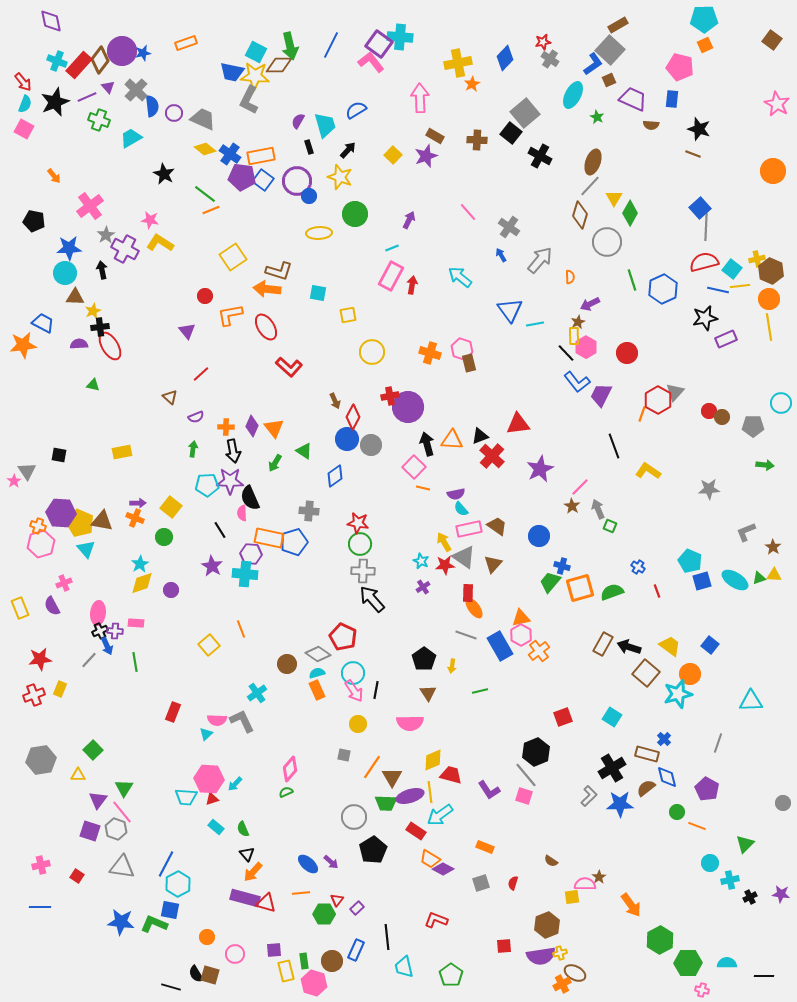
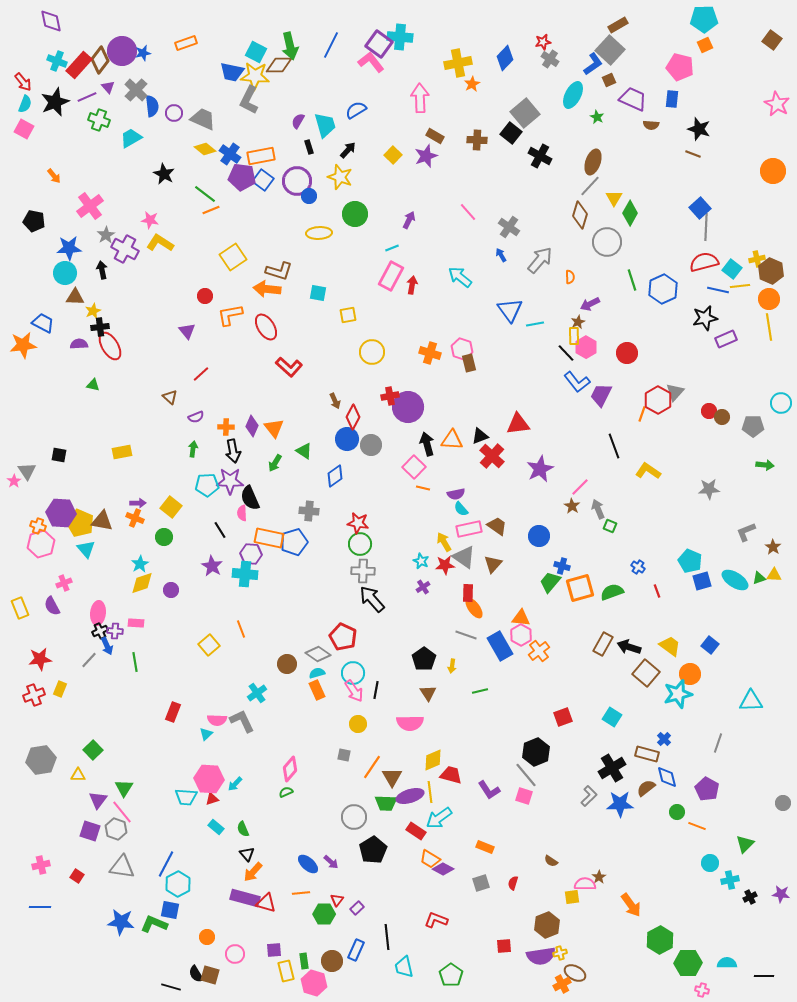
orange triangle at (521, 618): rotated 18 degrees clockwise
cyan arrow at (440, 815): moved 1 px left, 3 px down
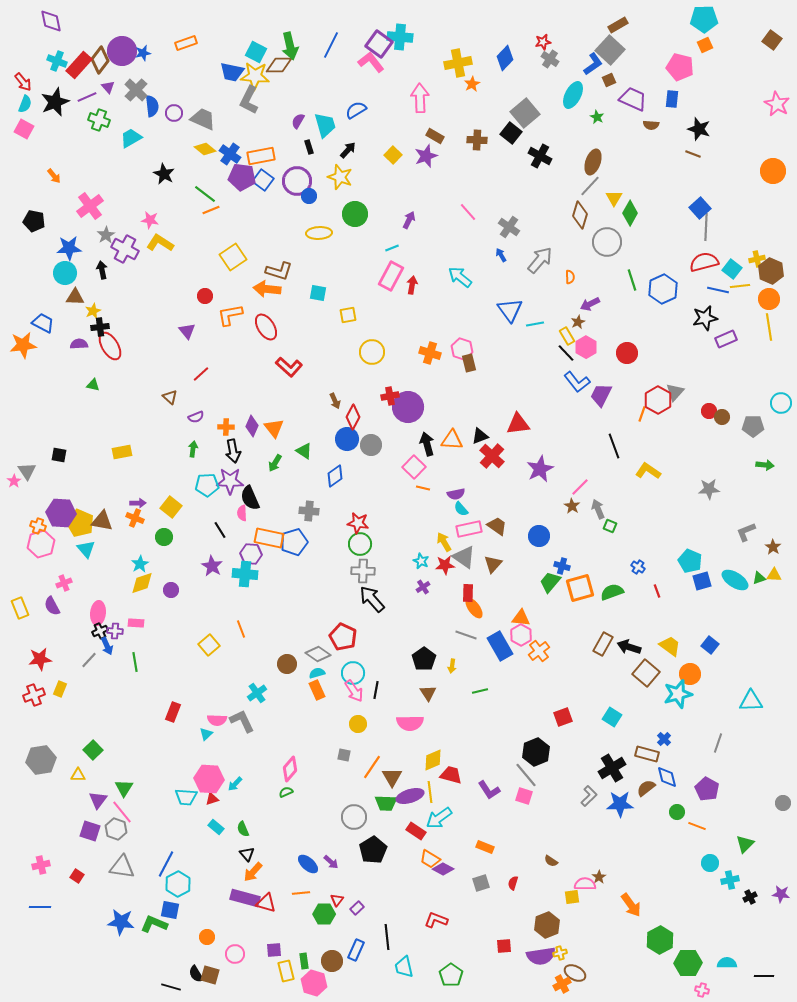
yellow rectangle at (574, 336): moved 7 px left; rotated 30 degrees counterclockwise
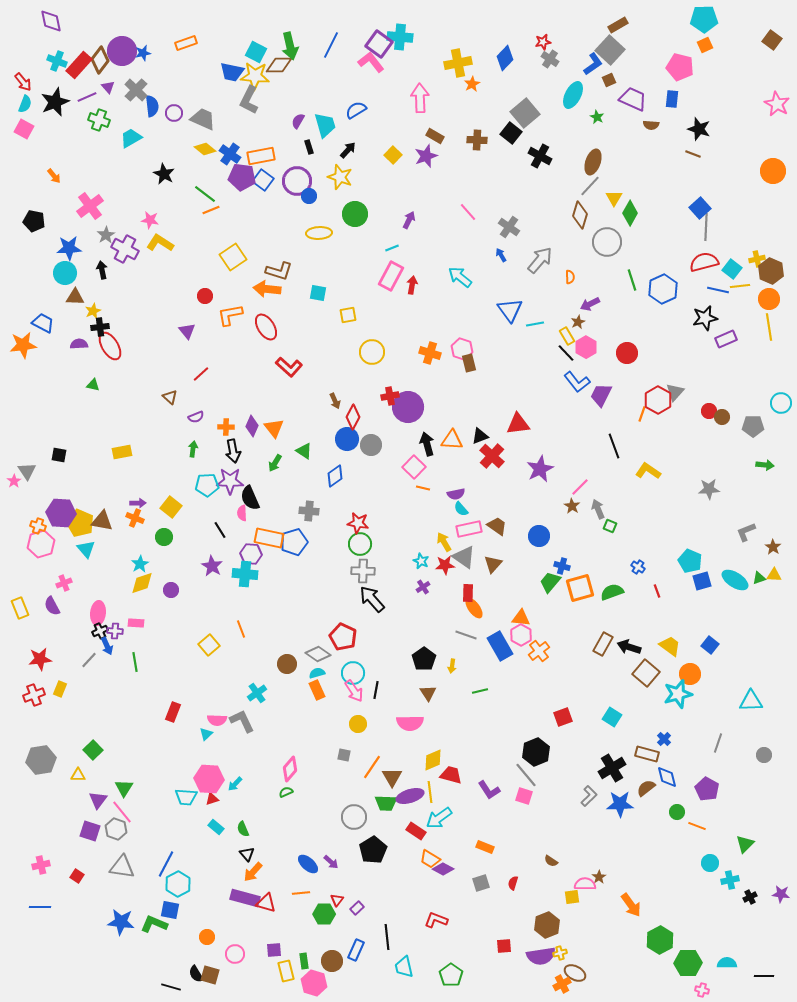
gray circle at (783, 803): moved 19 px left, 48 px up
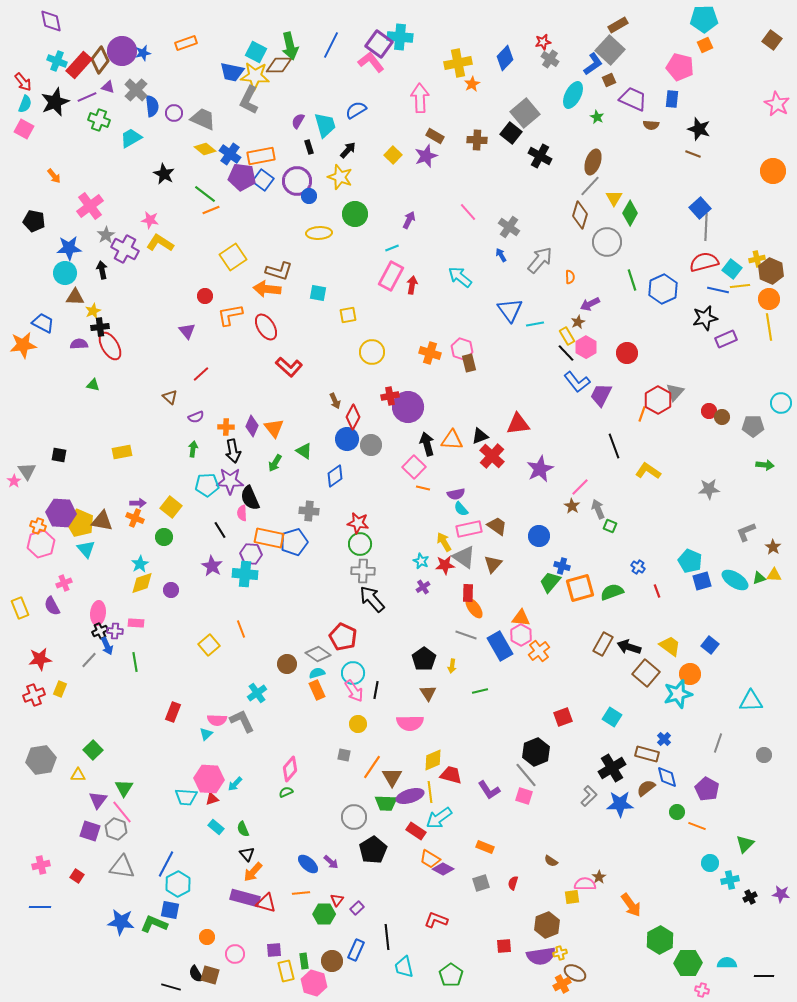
purple triangle at (108, 87): rotated 32 degrees counterclockwise
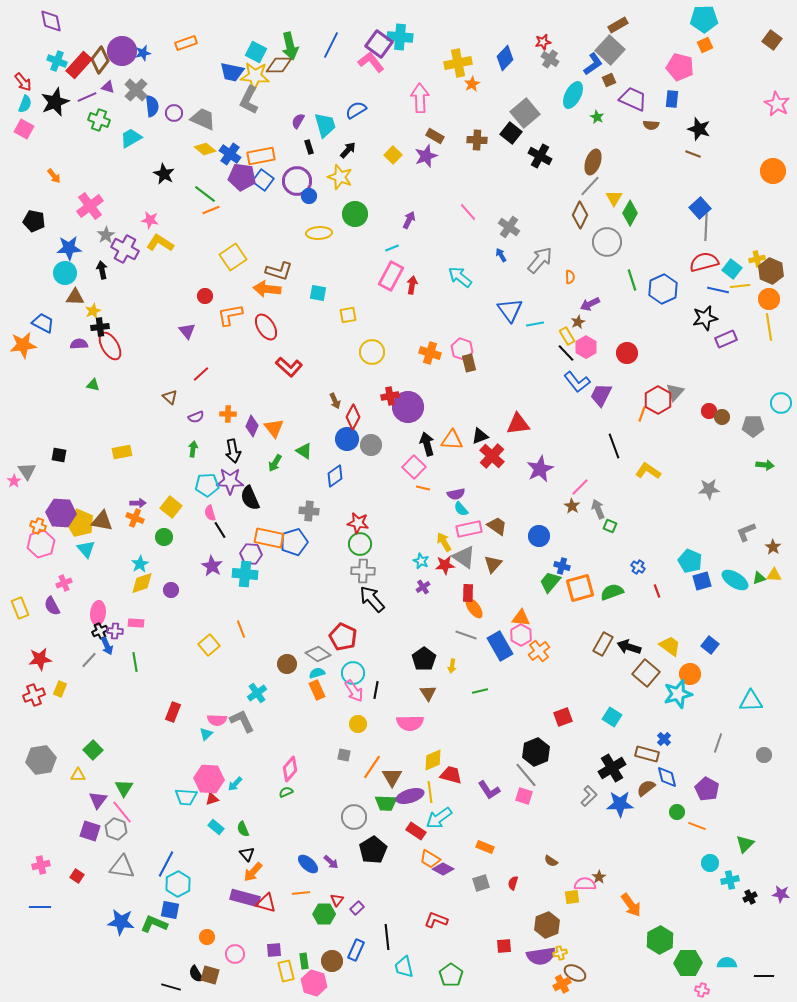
brown diamond at (580, 215): rotated 8 degrees clockwise
orange cross at (226, 427): moved 2 px right, 13 px up
pink semicircle at (242, 513): moved 32 px left; rotated 14 degrees counterclockwise
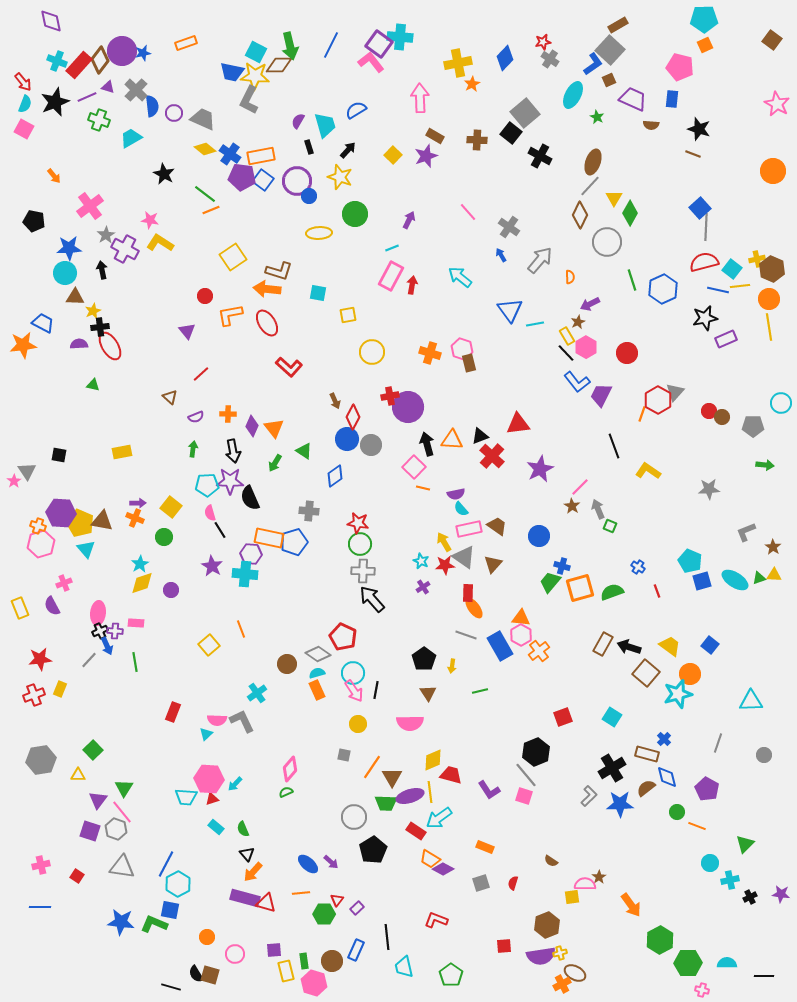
brown hexagon at (771, 271): moved 1 px right, 2 px up
red ellipse at (266, 327): moved 1 px right, 4 px up
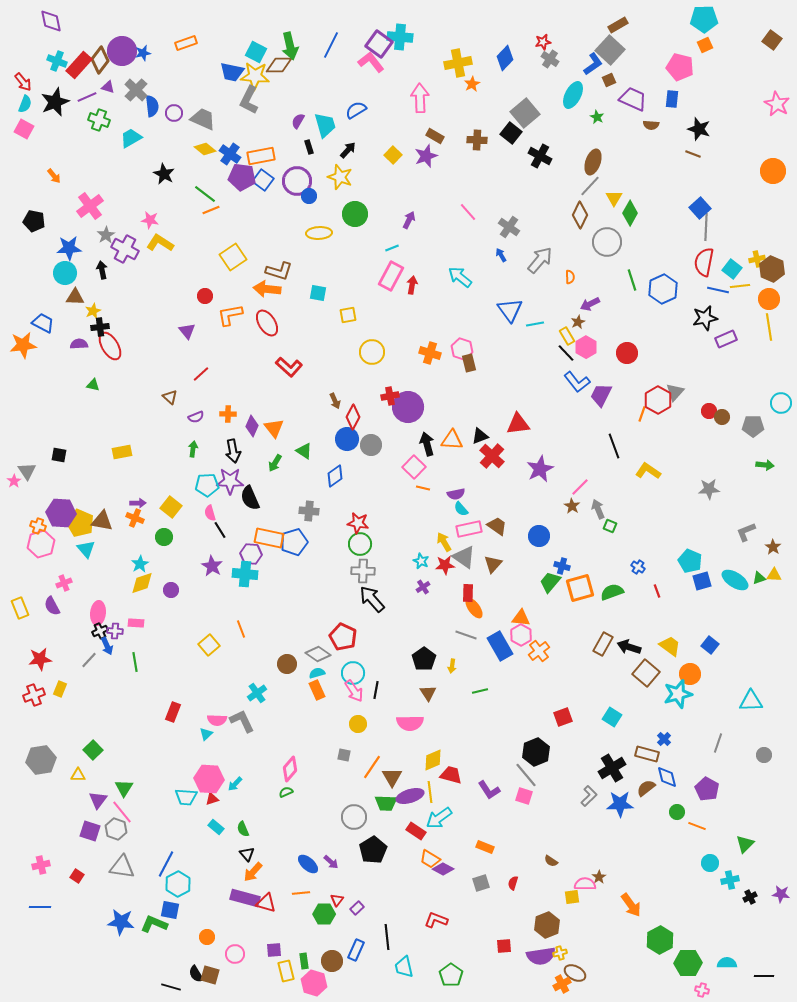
red semicircle at (704, 262): rotated 64 degrees counterclockwise
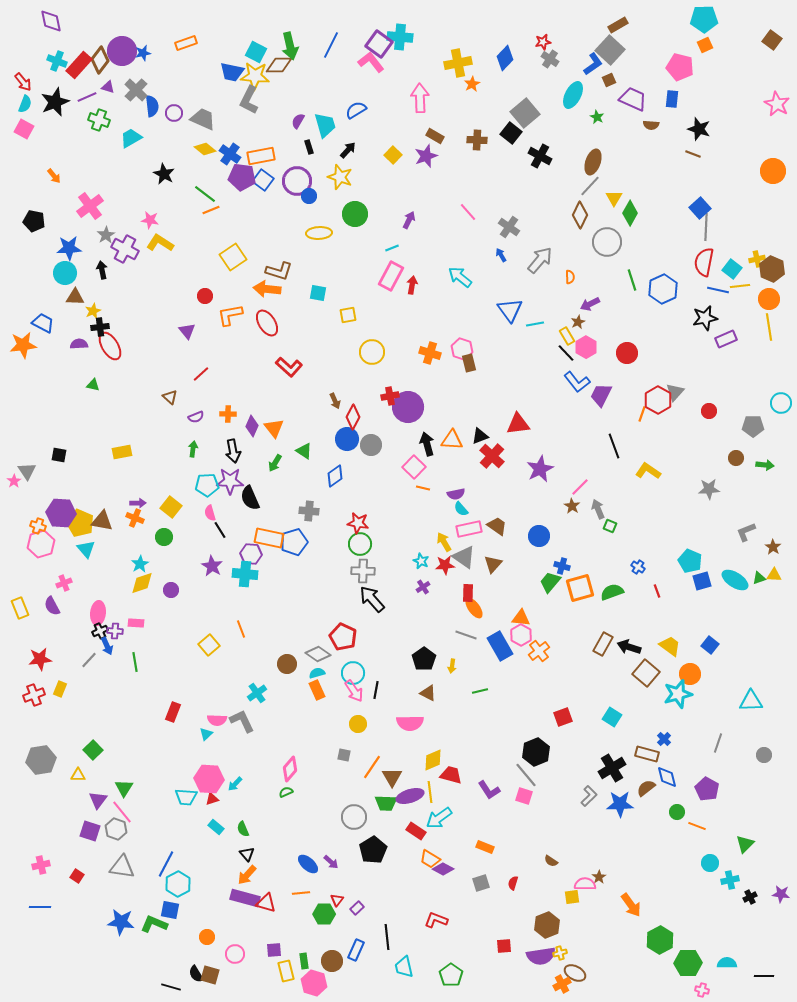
brown circle at (722, 417): moved 14 px right, 41 px down
brown triangle at (428, 693): rotated 30 degrees counterclockwise
orange arrow at (253, 872): moved 6 px left, 3 px down
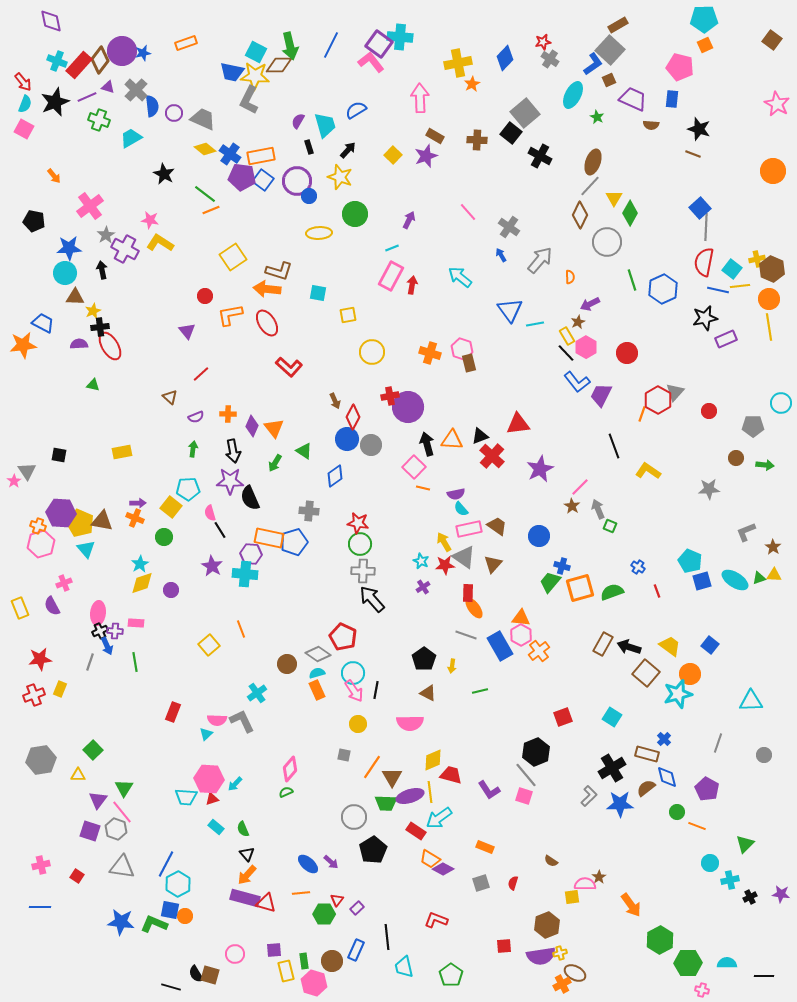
cyan pentagon at (207, 485): moved 19 px left, 4 px down
gray line at (89, 660): moved 1 px right, 2 px down; rotated 24 degrees counterclockwise
orange circle at (207, 937): moved 22 px left, 21 px up
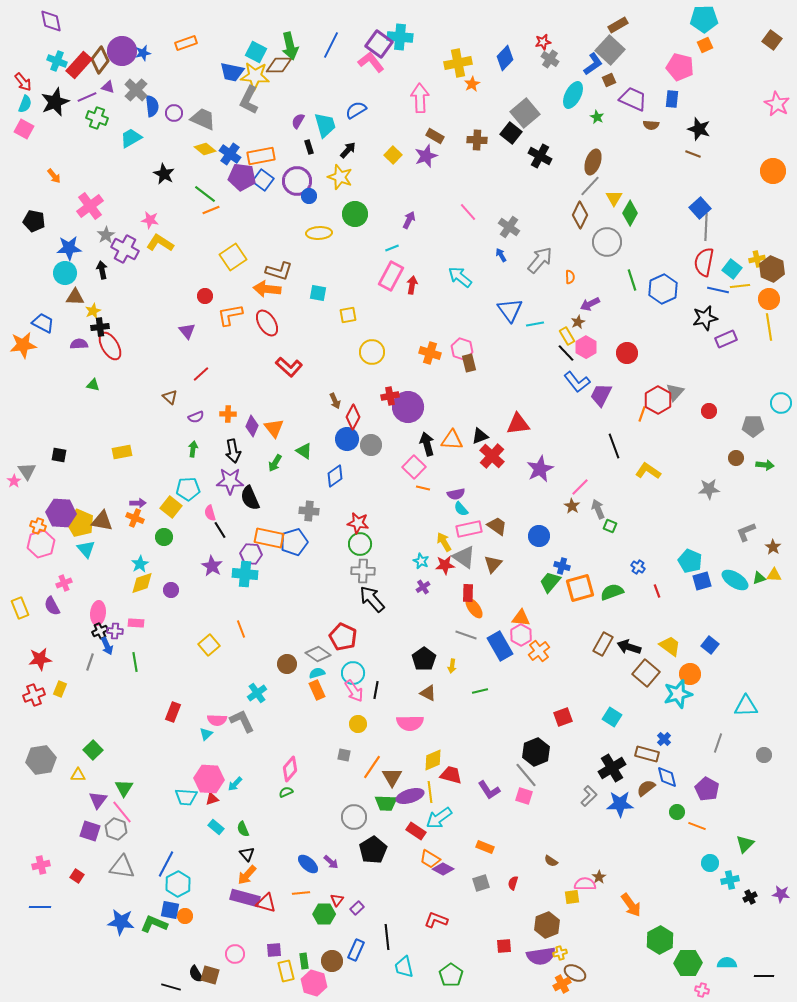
green cross at (99, 120): moved 2 px left, 2 px up
cyan triangle at (751, 701): moved 5 px left, 5 px down
